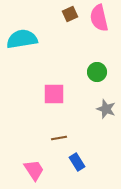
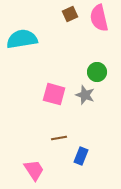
pink square: rotated 15 degrees clockwise
gray star: moved 21 px left, 14 px up
blue rectangle: moved 4 px right, 6 px up; rotated 54 degrees clockwise
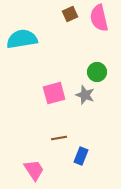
pink square: moved 1 px up; rotated 30 degrees counterclockwise
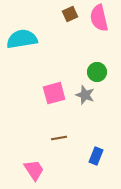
blue rectangle: moved 15 px right
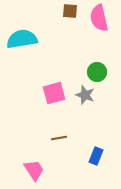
brown square: moved 3 px up; rotated 28 degrees clockwise
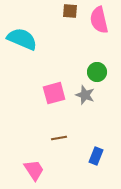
pink semicircle: moved 2 px down
cyan semicircle: rotated 32 degrees clockwise
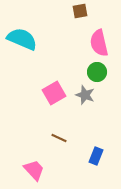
brown square: moved 10 px right; rotated 14 degrees counterclockwise
pink semicircle: moved 23 px down
pink square: rotated 15 degrees counterclockwise
brown line: rotated 35 degrees clockwise
pink trapezoid: rotated 10 degrees counterclockwise
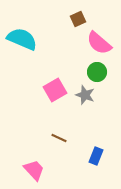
brown square: moved 2 px left, 8 px down; rotated 14 degrees counterclockwise
pink semicircle: rotated 36 degrees counterclockwise
pink square: moved 1 px right, 3 px up
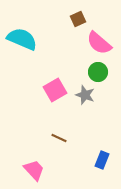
green circle: moved 1 px right
blue rectangle: moved 6 px right, 4 px down
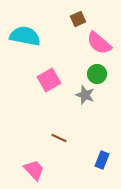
cyan semicircle: moved 3 px right, 3 px up; rotated 12 degrees counterclockwise
green circle: moved 1 px left, 2 px down
pink square: moved 6 px left, 10 px up
